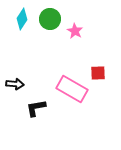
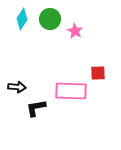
black arrow: moved 2 px right, 3 px down
pink rectangle: moved 1 px left, 2 px down; rotated 28 degrees counterclockwise
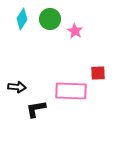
black L-shape: moved 1 px down
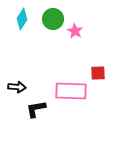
green circle: moved 3 px right
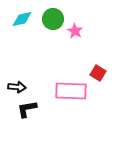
cyan diamond: rotated 45 degrees clockwise
red square: rotated 35 degrees clockwise
black L-shape: moved 9 px left
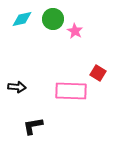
black L-shape: moved 6 px right, 17 px down
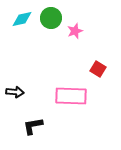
green circle: moved 2 px left, 1 px up
pink star: rotated 21 degrees clockwise
red square: moved 4 px up
black arrow: moved 2 px left, 5 px down
pink rectangle: moved 5 px down
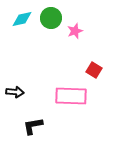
red square: moved 4 px left, 1 px down
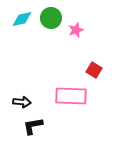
pink star: moved 1 px right, 1 px up
black arrow: moved 7 px right, 10 px down
